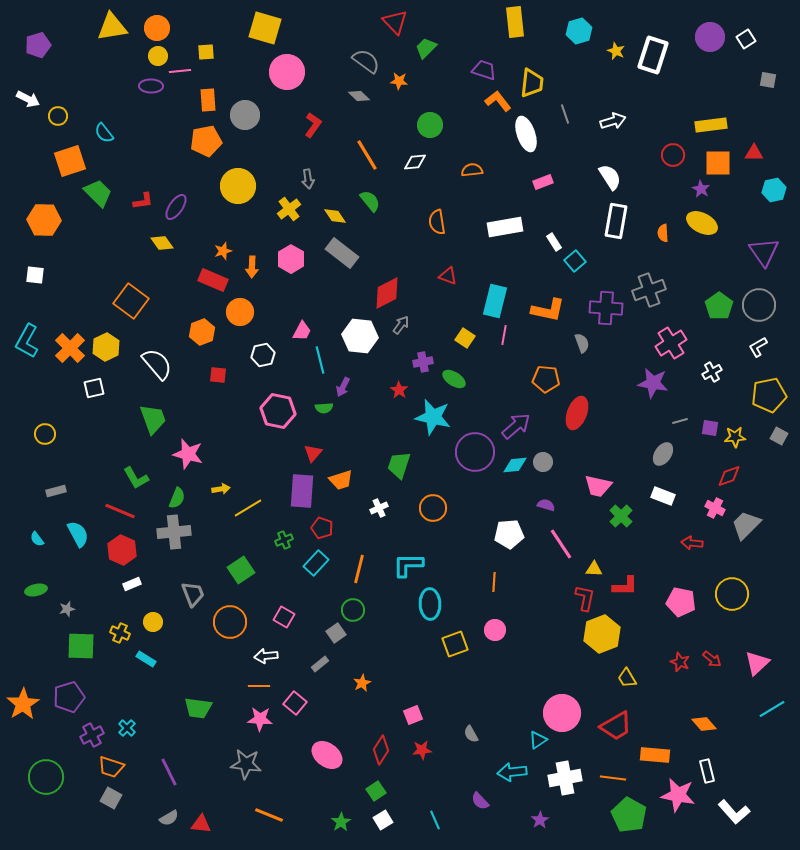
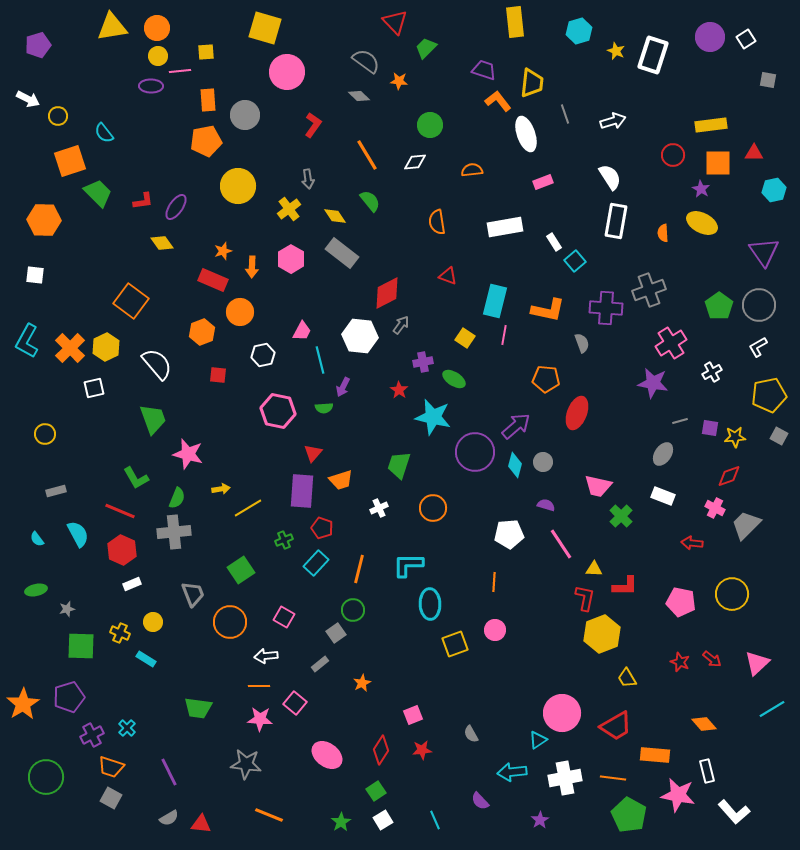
cyan diamond at (515, 465): rotated 70 degrees counterclockwise
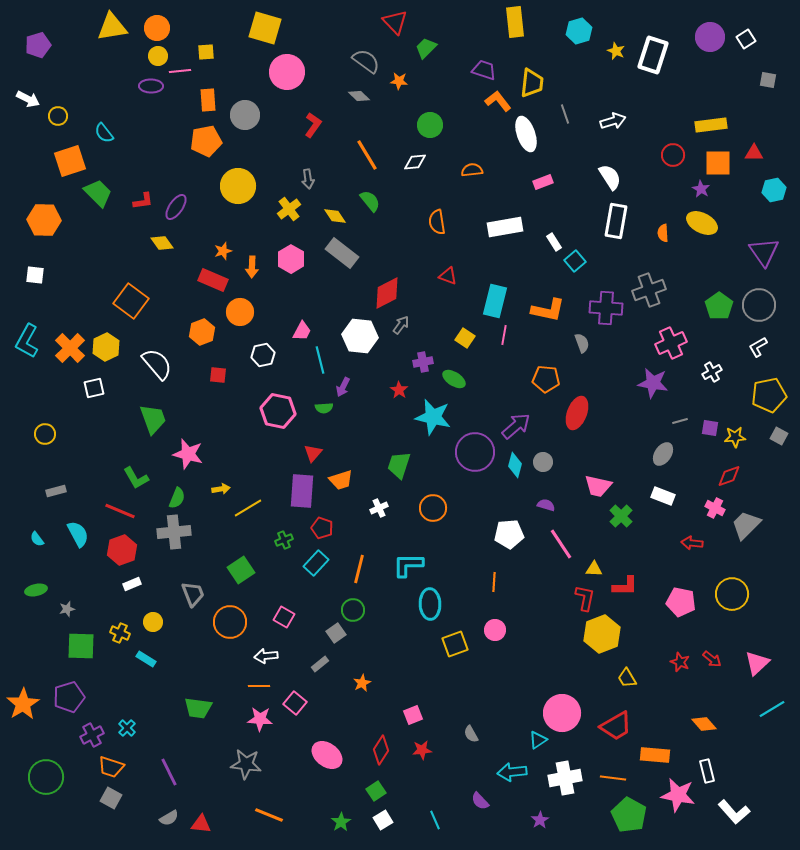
pink cross at (671, 343): rotated 8 degrees clockwise
red hexagon at (122, 550): rotated 16 degrees clockwise
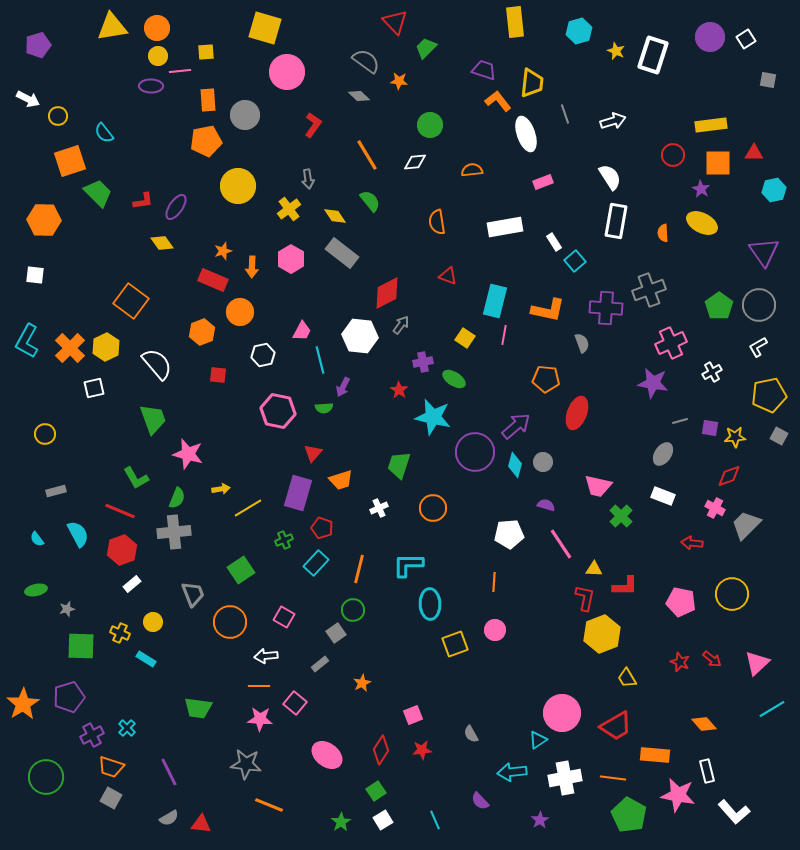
purple rectangle at (302, 491): moved 4 px left, 2 px down; rotated 12 degrees clockwise
white rectangle at (132, 584): rotated 18 degrees counterclockwise
orange line at (269, 815): moved 10 px up
